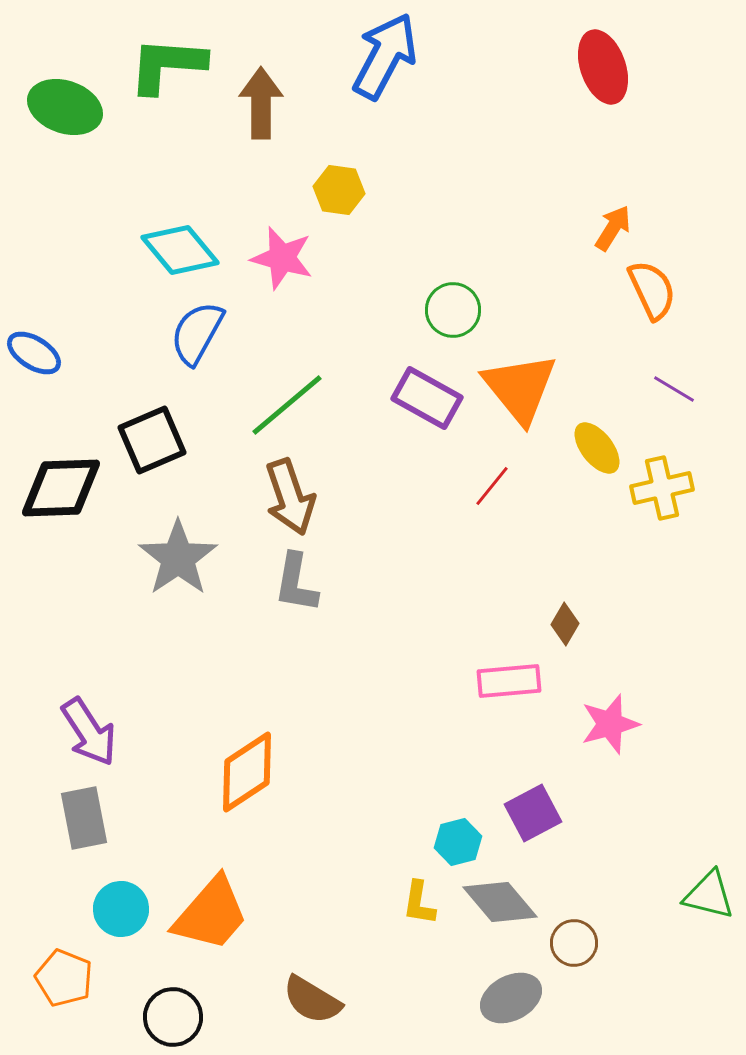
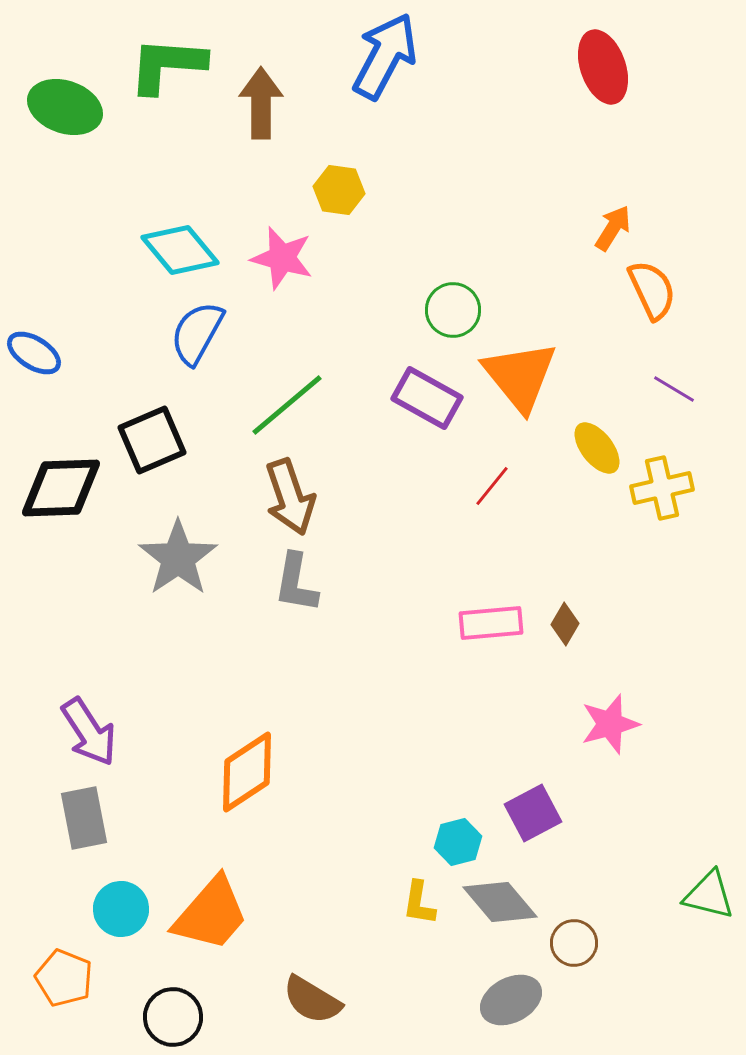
orange triangle at (520, 388): moved 12 px up
pink rectangle at (509, 681): moved 18 px left, 58 px up
gray ellipse at (511, 998): moved 2 px down
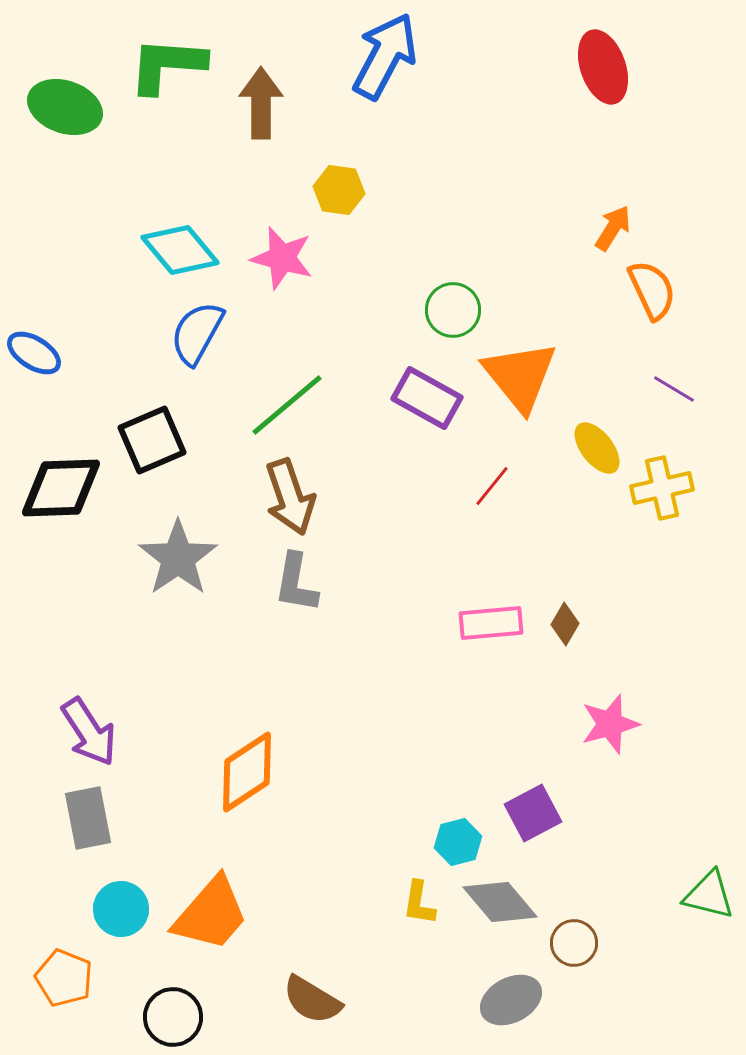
gray rectangle at (84, 818): moved 4 px right
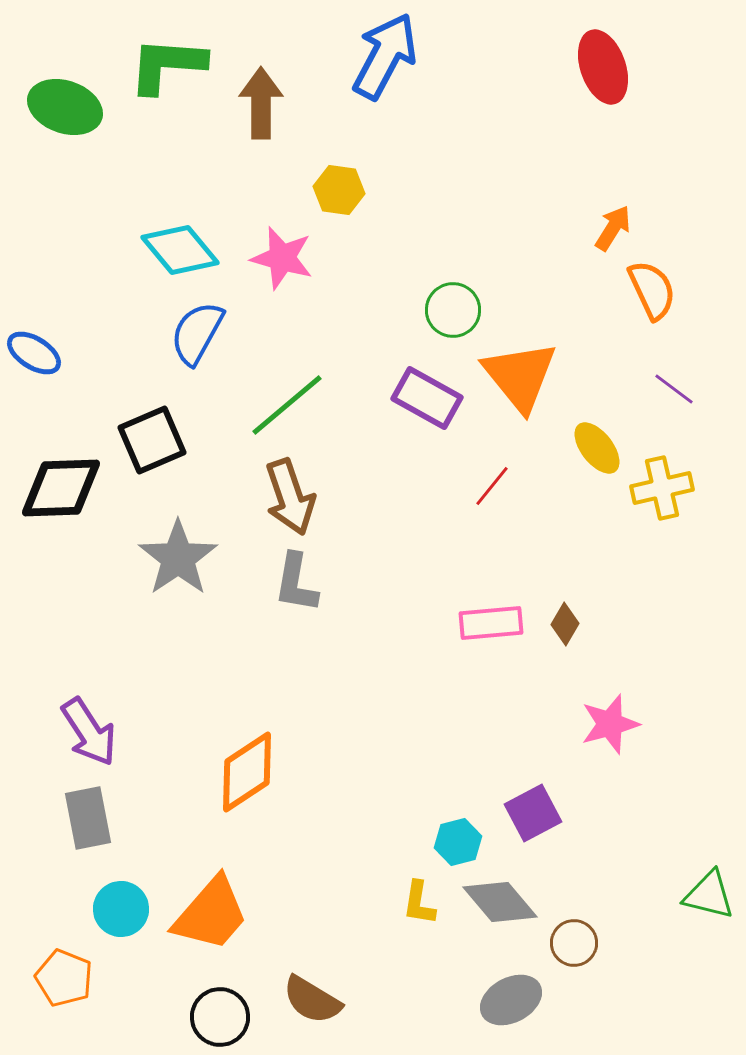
purple line at (674, 389): rotated 6 degrees clockwise
black circle at (173, 1017): moved 47 px right
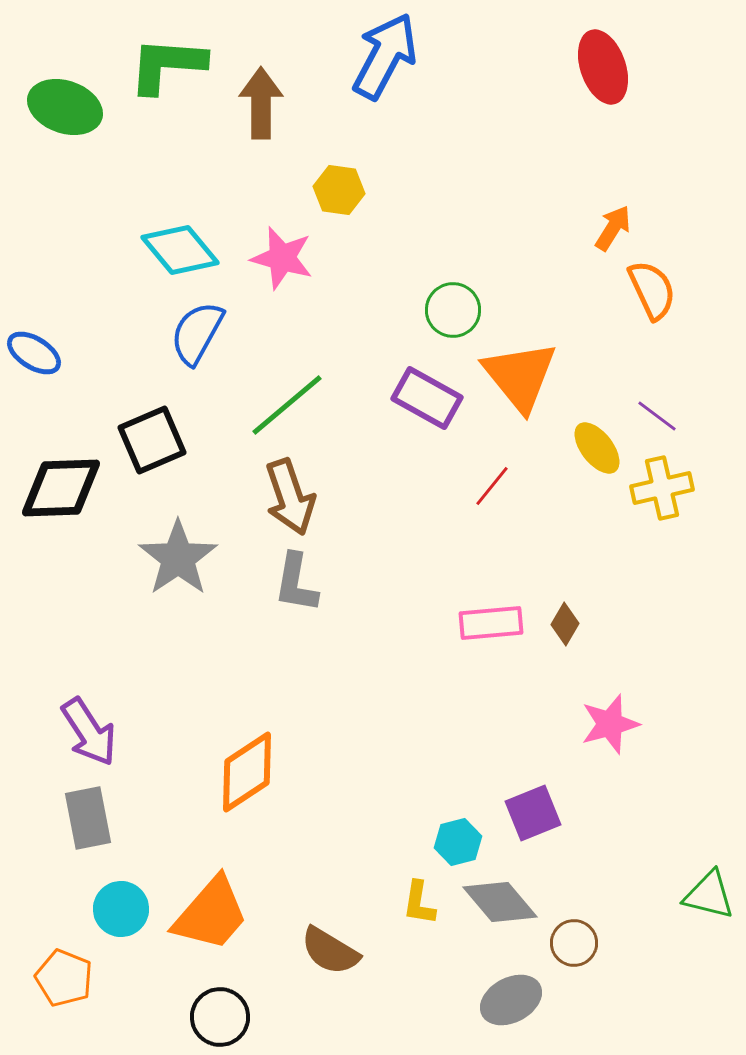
purple line at (674, 389): moved 17 px left, 27 px down
purple square at (533, 813): rotated 6 degrees clockwise
brown semicircle at (312, 1000): moved 18 px right, 49 px up
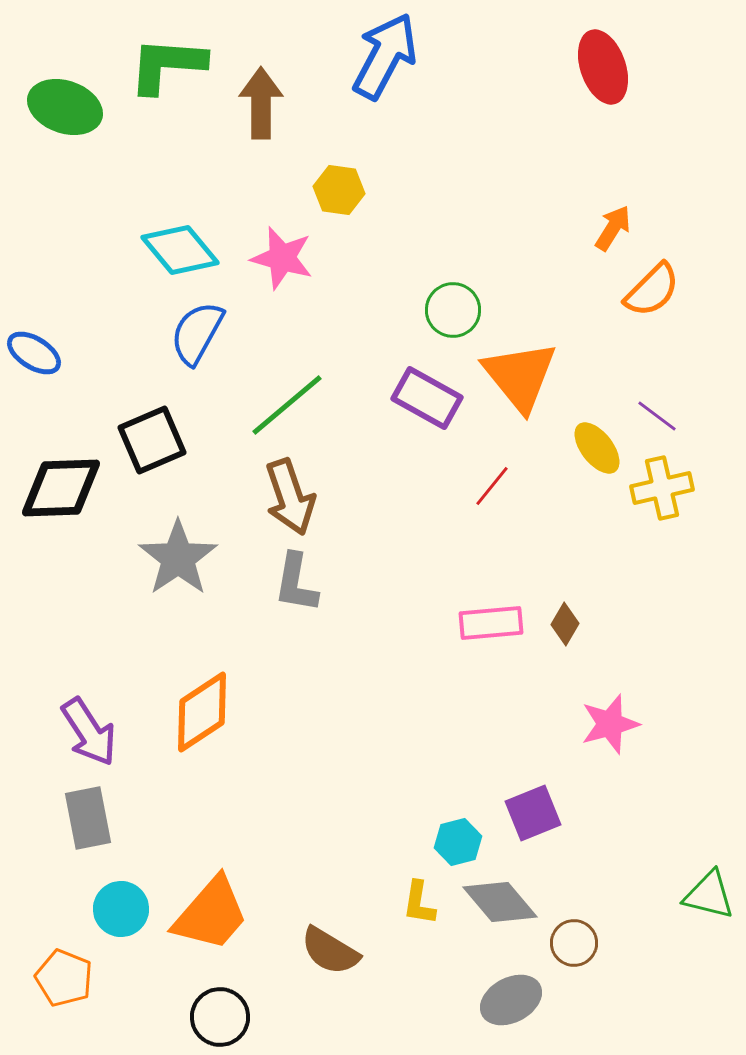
orange semicircle at (652, 290): rotated 70 degrees clockwise
orange diamond at (247, 772): moved 45 px left, 60 px up
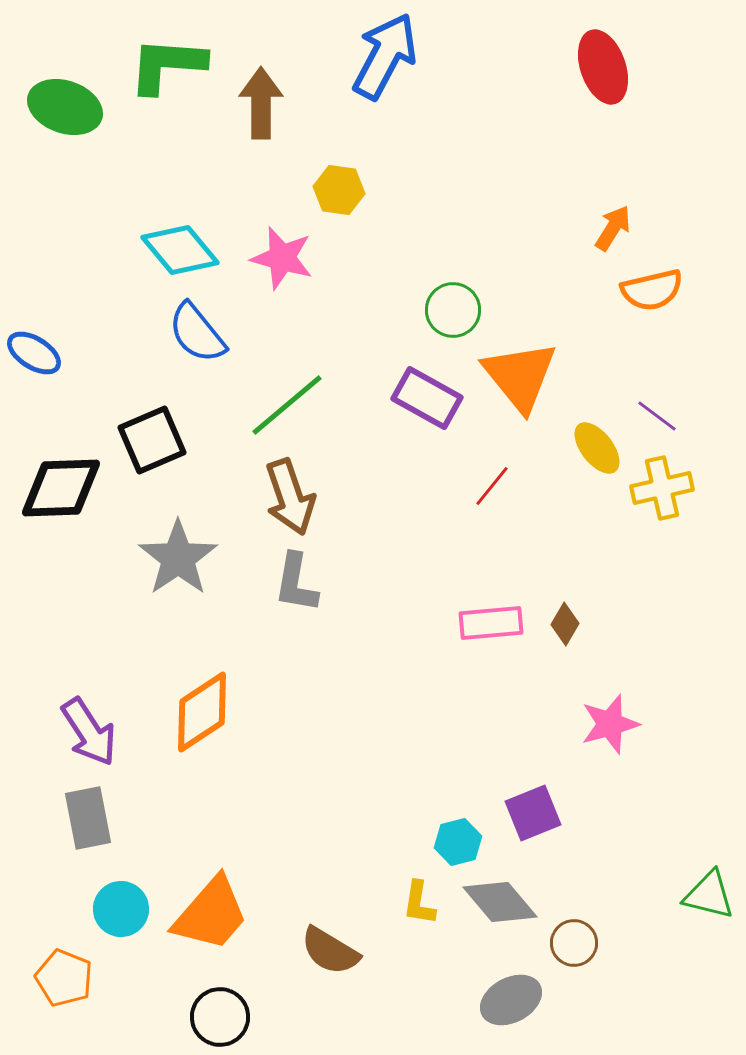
orange semicircle at (652, 290): rotated 32 degrees clockwise
blue semicircle at (197, 333): rotated 68 degrees counterclockwise
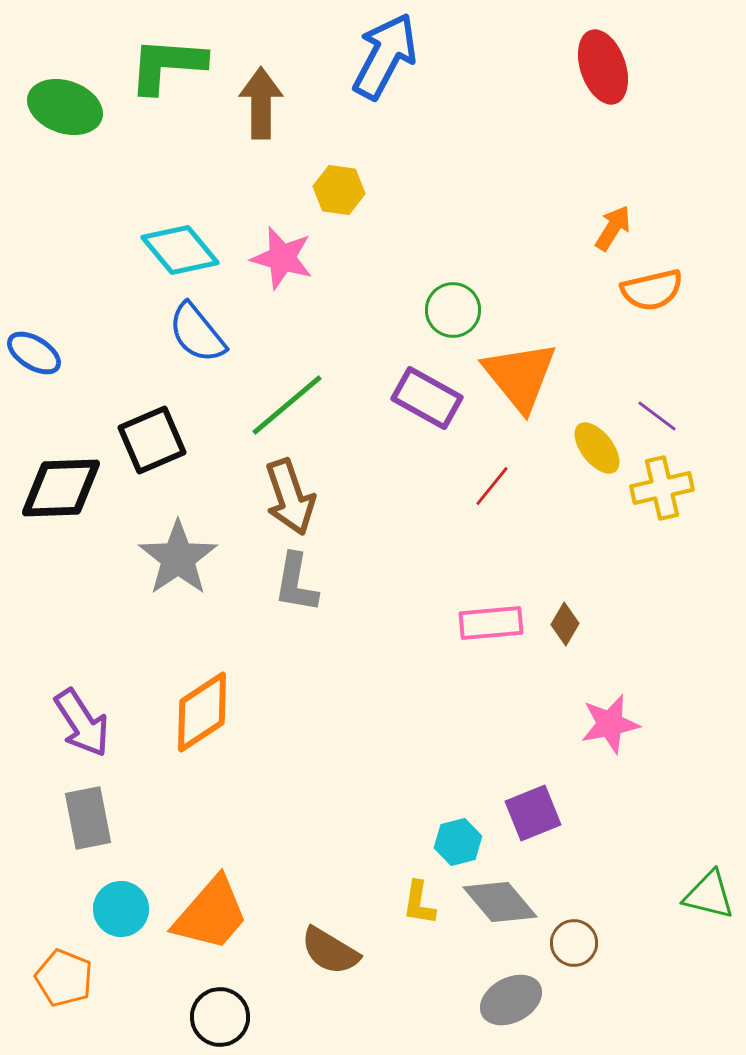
pink star at (610, 724): rotated 4 degrees clockwise
purple arrow at (89, 732): moved 7 px left, 9 px up
